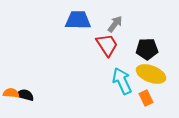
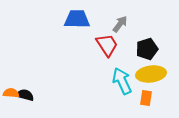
blue trapezoid: moved 1 px left, 1 px up
gray arrow: moved 5 px right
black pentagon: rotated 15 degrees counterclockwise
yellow ellipse: rotated 28 degrees counterclockwise
orange rectangle: rotated 35 degrees clockwise
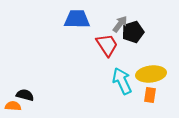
black pentagon: moved 14 px left, 17 px up
orange semicircle: moved 2 px right, 13 px down
orange rectangle: moved 4 px right, 3 px up
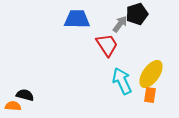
black pentagon: moved 4 px right, 18 px up
yellow ellipse: rotated 48 degrees counterclockwise
